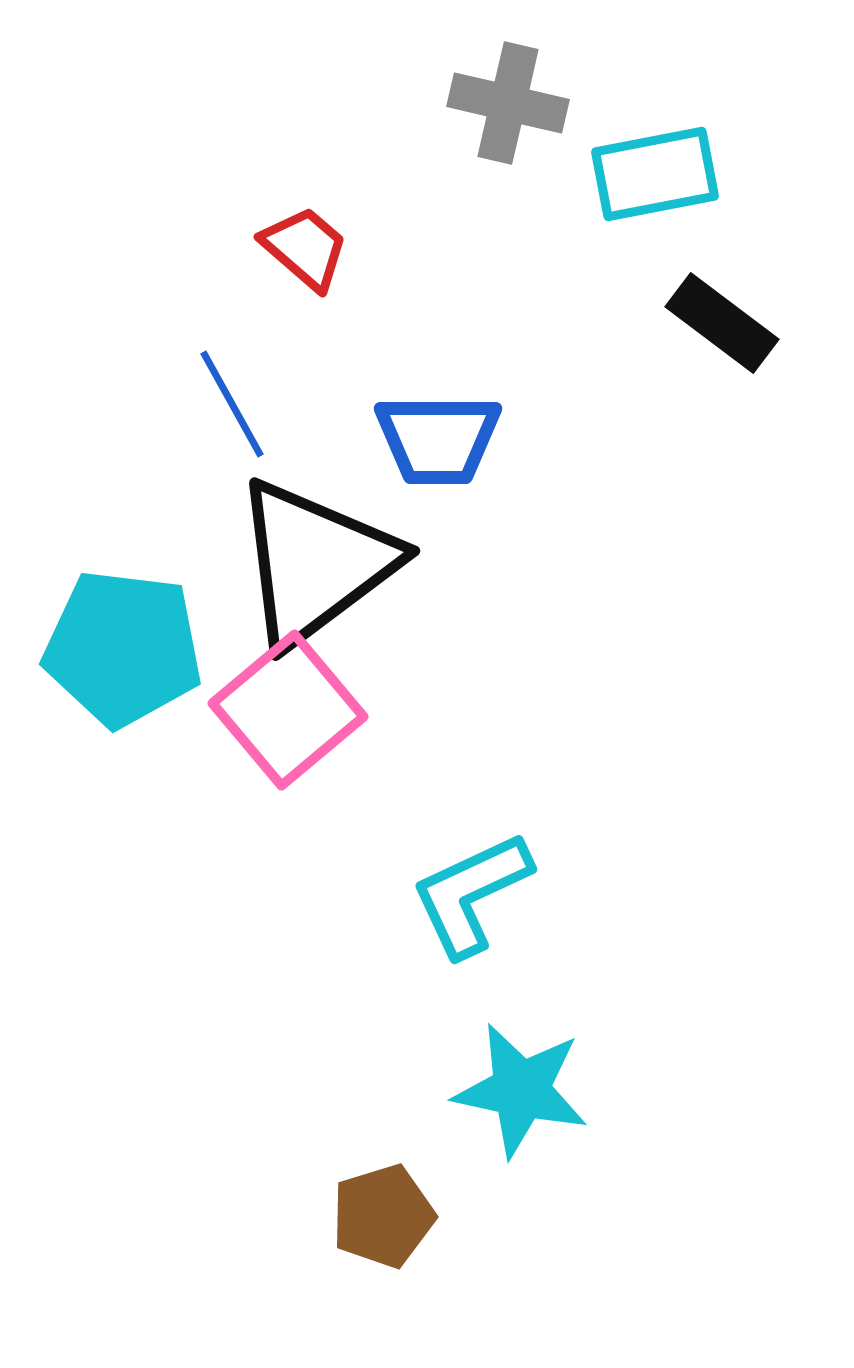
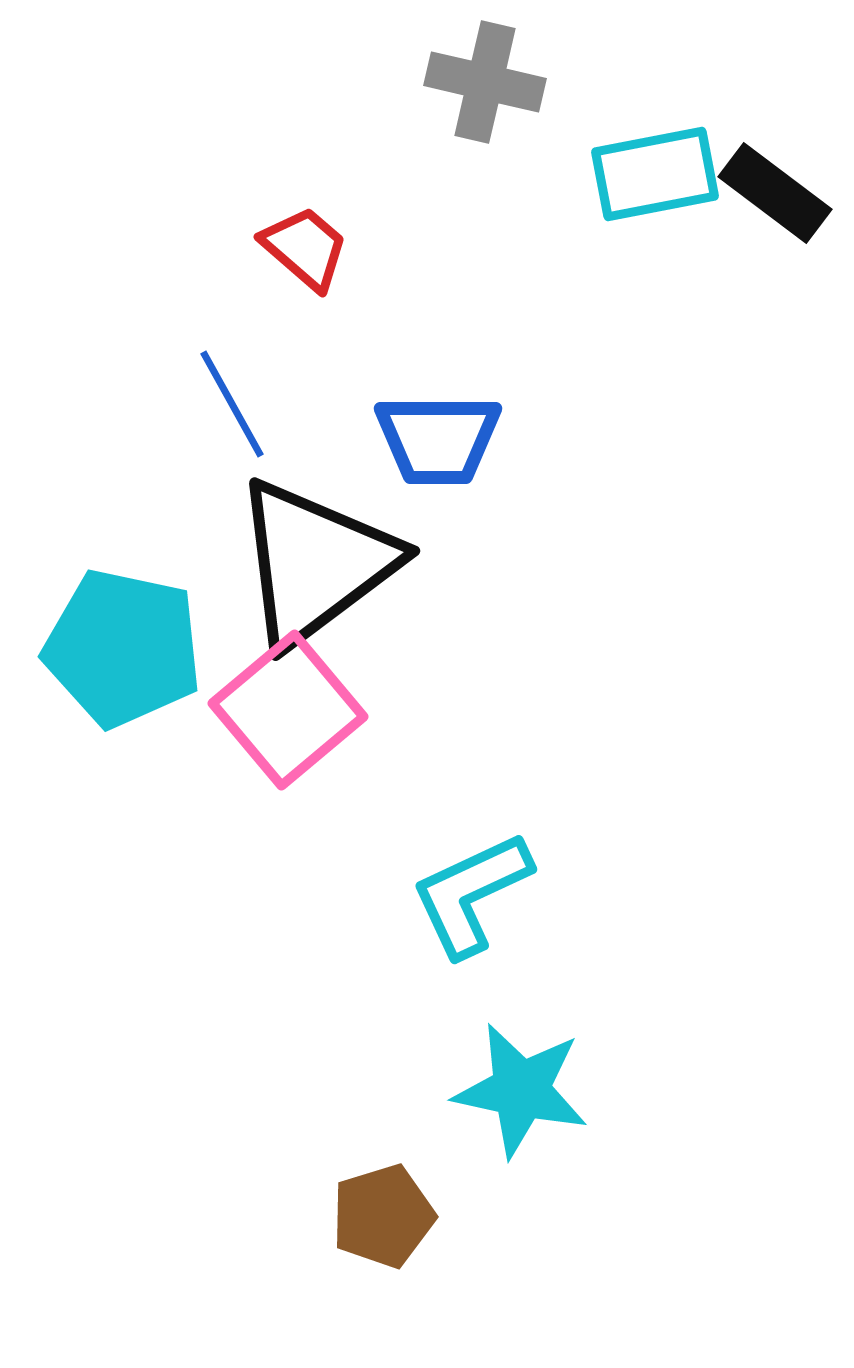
gray cross: moved 23 px left, 21 px up
black rectangle: moved 53 px right, 130 px up
cyan pentagon: rotated 5 degrees clockwise
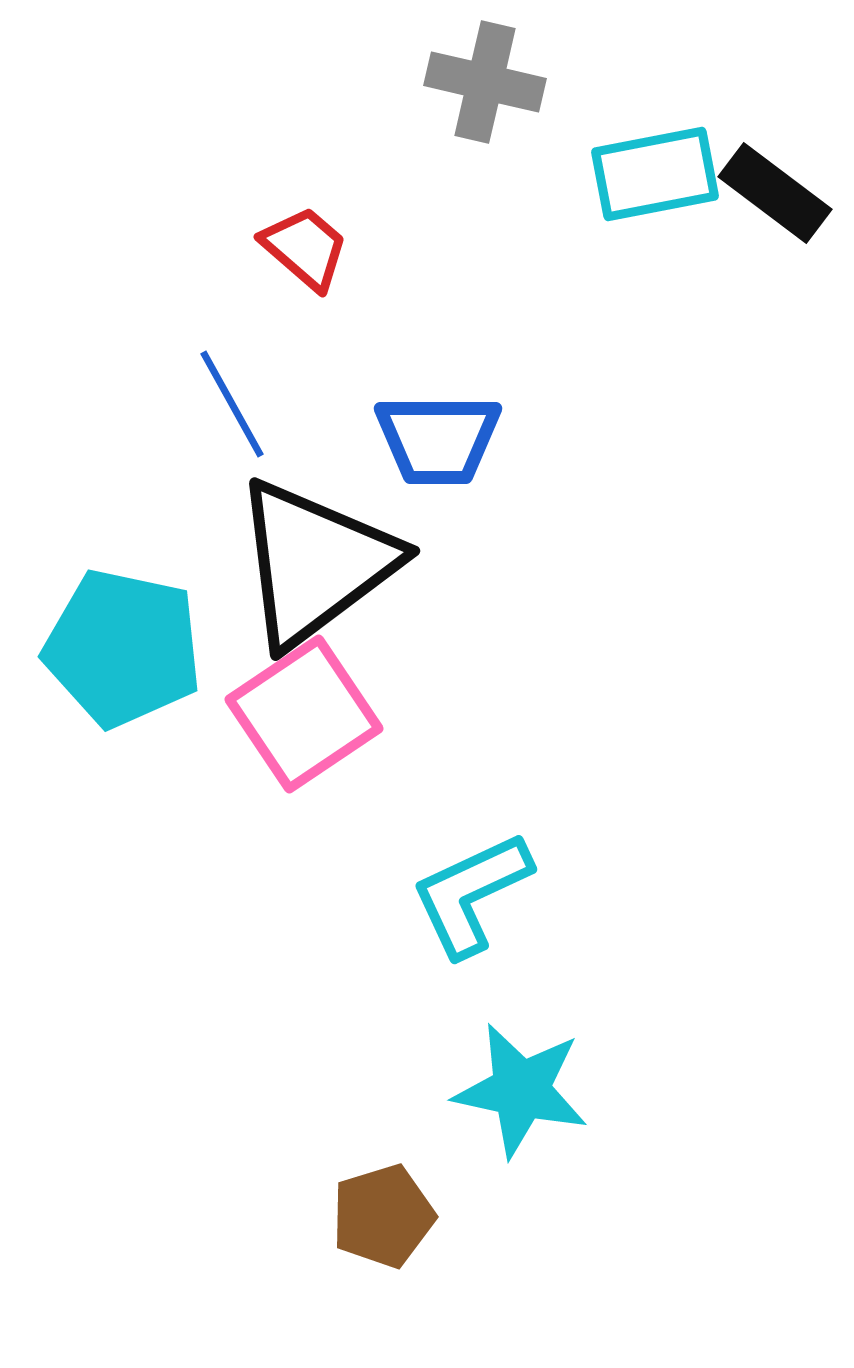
pink square: moved 16 px right, 4 px down; rotated 6 degrees clockwise
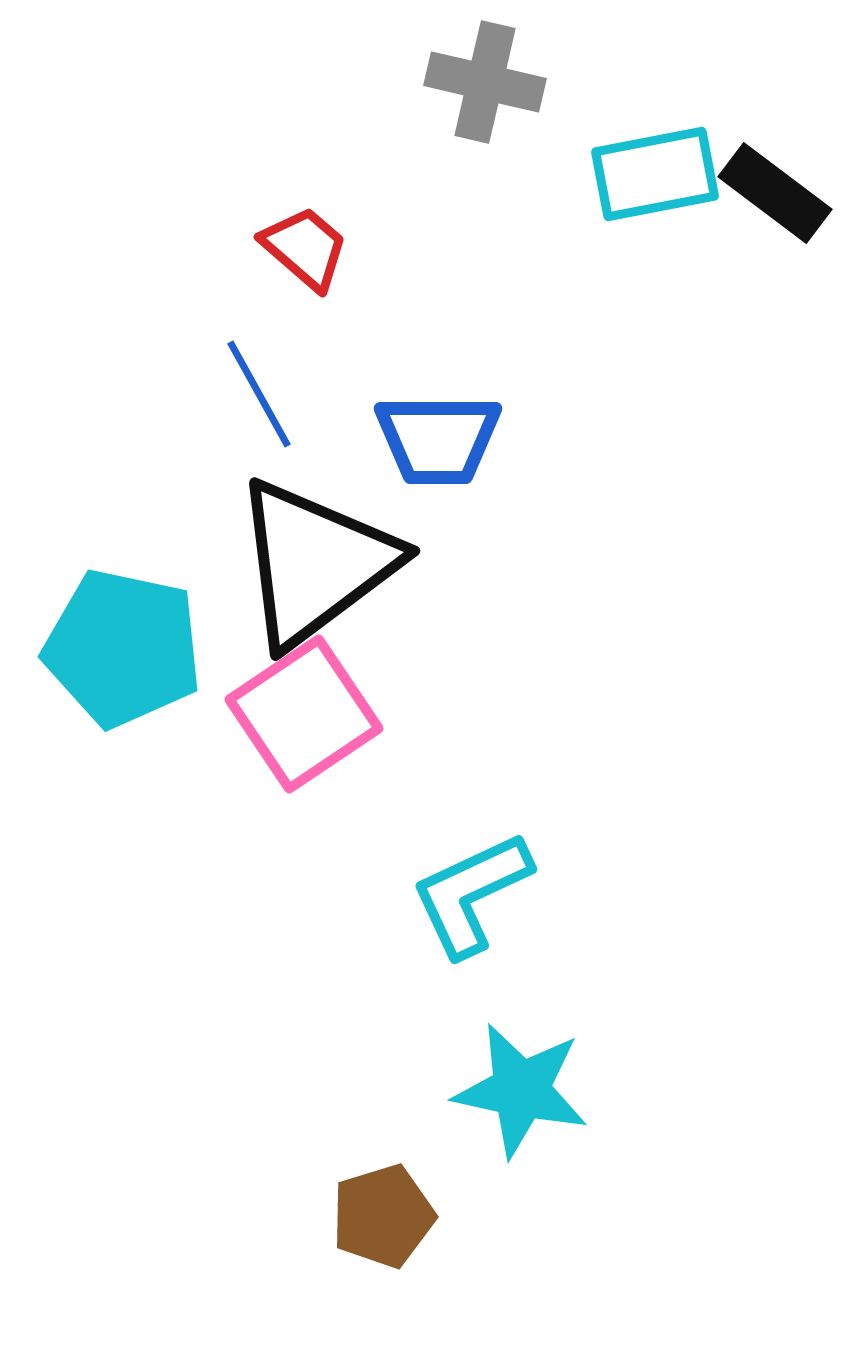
blue line: moved 27 px right, 10 px up
